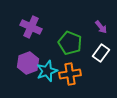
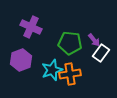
purple arrow: moved 7 px left, 13 px down
green pentagon: rotated 15 degrees counterclockwise
purple hexagon: moved 7 px left, 3 px up
cyan star: moved 5 px right, 1 px up
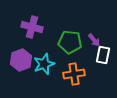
purple cross: moved 1 px right; rotated 10 degrees counterclockwise
green pentagon: moved 1 px up
white rectangle: moved 2 px right, 2 px down; rotated 24 degrees counterclockwise
cyan star: moved 8 px left, 6 px up
orange cross: moved 4 px right
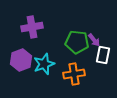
purple cross: rotated 25 degrees counterclockwise
green pentagon: moved 7 px right
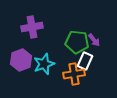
white rectangle: moved 18 px left, 6 px down; rotated 12 degrees clockwise
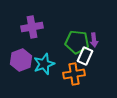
purple arrow: rotated 32 degrees clockwise
white rectangle: moved 5 px up
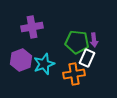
white rectangle: moved 2 px right, 2 px down
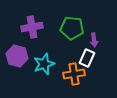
green pentagon: moved 5 px left, 14 px up
purple hexagon: moved 4 px left, 4 px up; rotated 25 degrees counterclockwise
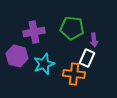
purple cross: moved 2 px right, 5 px down
orange cross: rotated 15 degrees clockwise
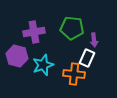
cyan star: moved 1 px left, 1 px down
